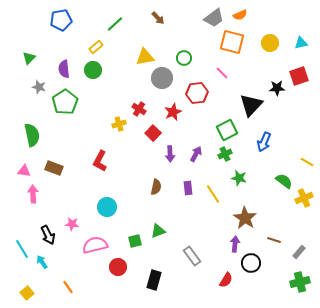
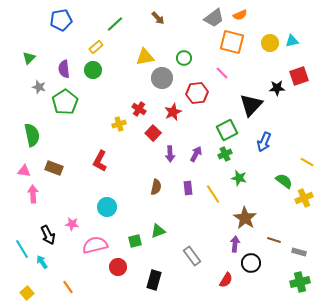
cyan triangle at (301, 43): moved 9 px left, 2 px up
gray rectangle at (299, 252): rotated 64 degrees clockwise
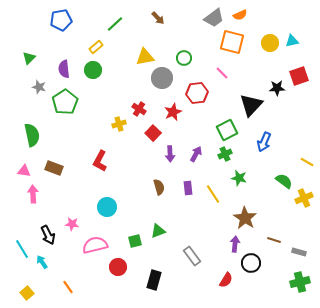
brown semicircle at (156, 187): moved 3 px right; rotated 28 degrees counterclockwise
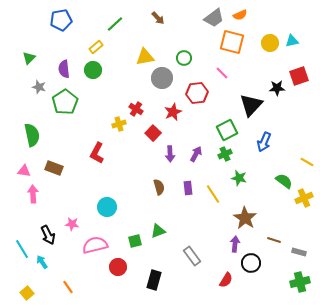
red cross at (139, 109): moved 3 px left
red L-shape at (100, 161): moved 3 px left, 8 px up
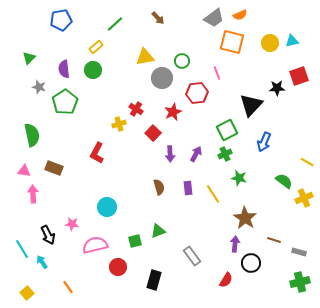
green circle at (184, 58): moved 2 px left, 3 px down
pink line at (222, 73): moved 5 px left; rotated 24 degrees clockwise
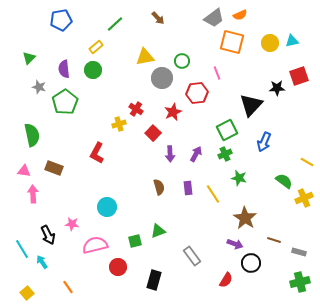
purple arrow at (235, 244): rotated 105 degrees clockwise
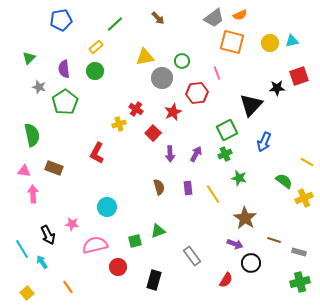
green circle at (93, 70): moved 2 px right, 1 px down
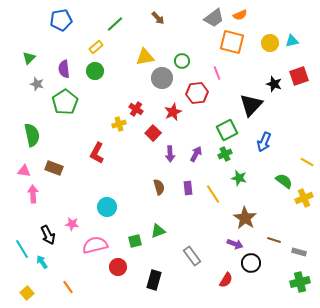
gray star at (39, 87): moved 2 px left, 3 px up
black star at (277, 88): moved 3 px left, 4 px up; rotated 21 degrees clockwise
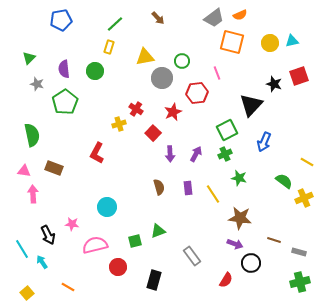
yellow rectangle at (96, 47): moved 13 px right; rotated 32 degrees counterclockwise
brown star at (245, 218): moved 5 px left; rotated 25 degrees counterclockwise
orange line at (68, 287): rotated 24 degrees counterclockwise
